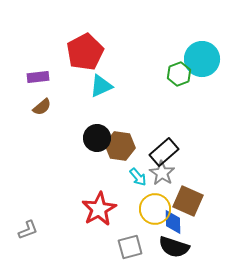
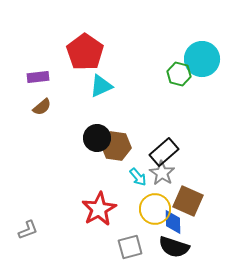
red pentagon: rotated 9 degrees counterclockwise
green hexagon: rotated 25 degrees counterclockwise
brown hexagon: moved 4 px left
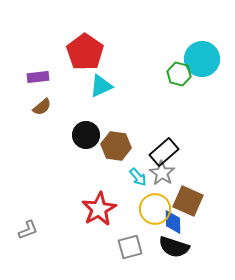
black circle: moved 11 px left, 3 px up
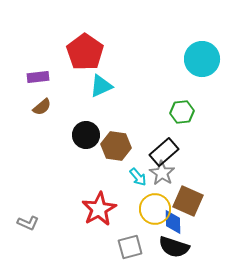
green hexagon: moved 3 px right, 38 px down; rotated 20 degrees counterclockwise
gray L-shape: moved 7 px up; rotated 45 degrees clockwise
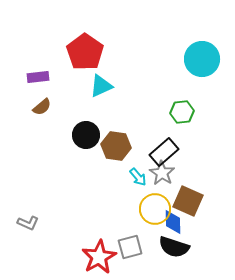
red star: moved 48 px down
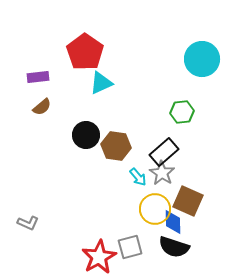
cyan triangle: moved 3 px up
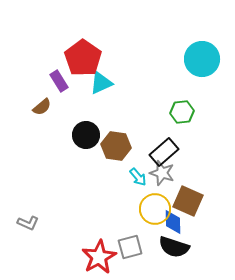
red pentagon: moved 2 px left, 6 px down
purple rectangle: moved 21 px right, 4 px down; rotated 65 degrees clockwise
gray star: rotated 15 degrees counterclockwise
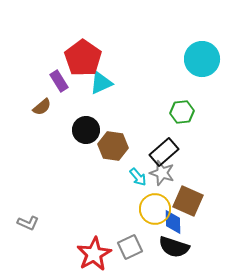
black circle: moved 5 px up
brown hexagon: moved 3 px left
gray square: rotated 10 degrees counterclockwise
red star: moved 5 px left, 3 px up
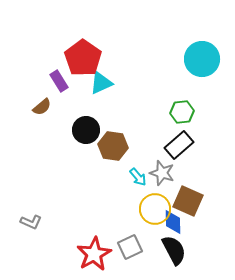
black rectangle: moved 15 px right, 7 px up
gray L-shape: moved 3 px right, 1 px up
black semicircle: moved 3 px down; rotated 136 degrees counterclockwise
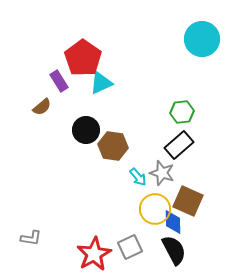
cyan circle: moved 20 px up
gray L-shape: moved 16 px down; rotated 15 degrees counterclockwise
